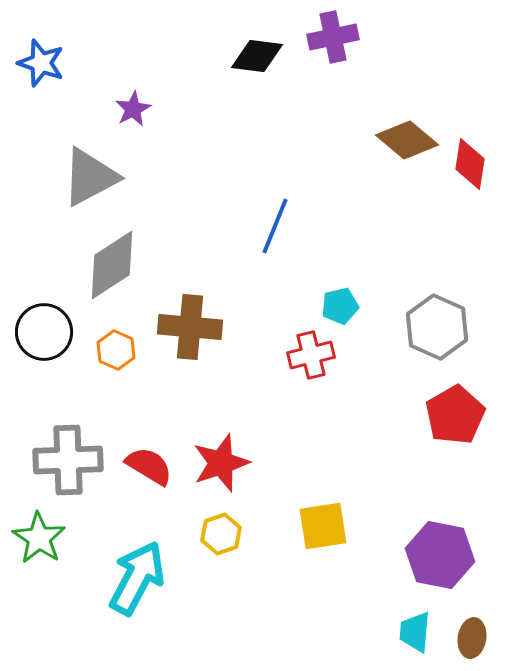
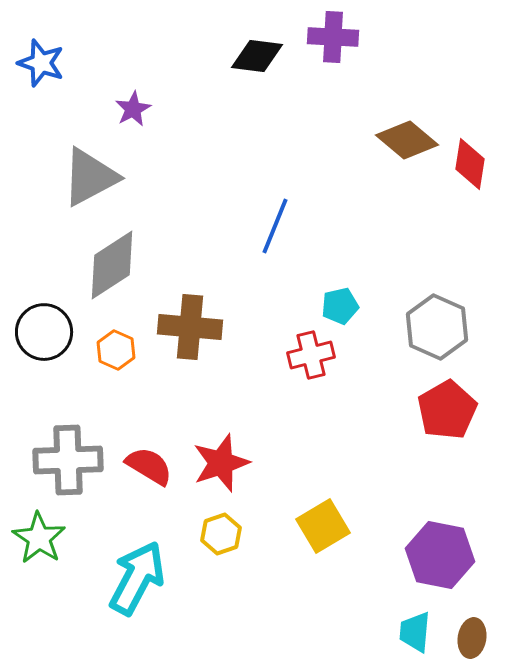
purple cross: rotated 15 degrees clockwise
red pentagon: moved 8 px left, 5 px up
yellow square: rotated 22 degrees counterclockwise
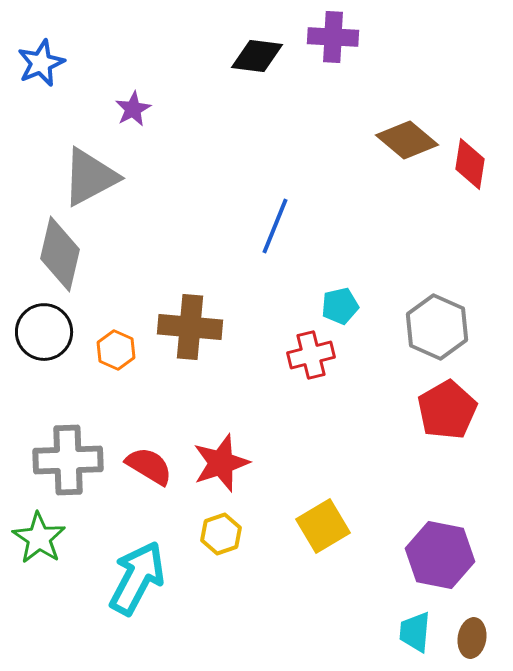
blue star: rotated 30 degrees clockwise
gray diamond: moved 52 px left, 11 px up; rotated 44 degrees counterclockwise
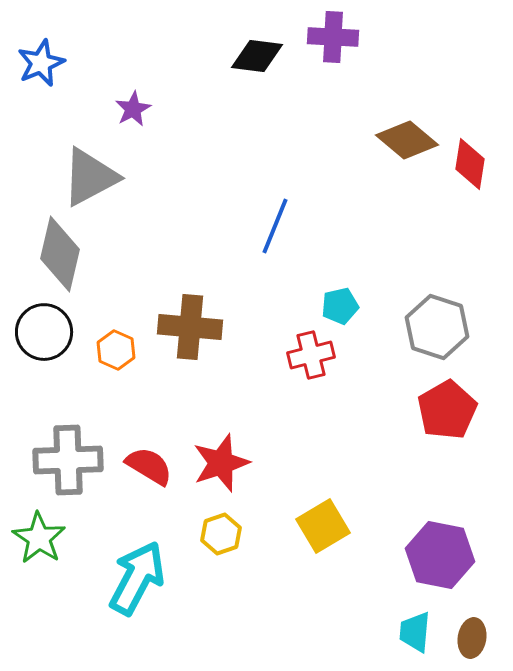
gray hexagon: rotated 6 degrees counterclockwise
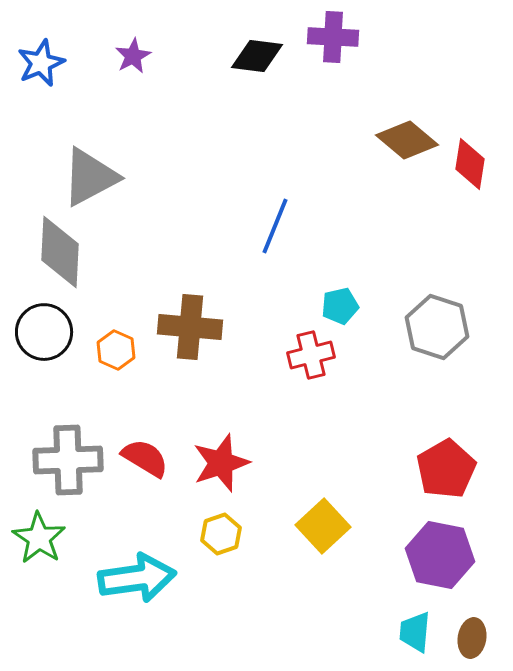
purple star: moved 53 px up
gray diamond: moved 2 px up; rotated 10 degrees counterclockwise
red pentagon: moved 1 px left, 59 px down
red semicircle: moved 4 px left, 8 px up
yellow square: rotated 12 degrees counterclockwise
cyan arrow: rotated 54 degrees clockwise
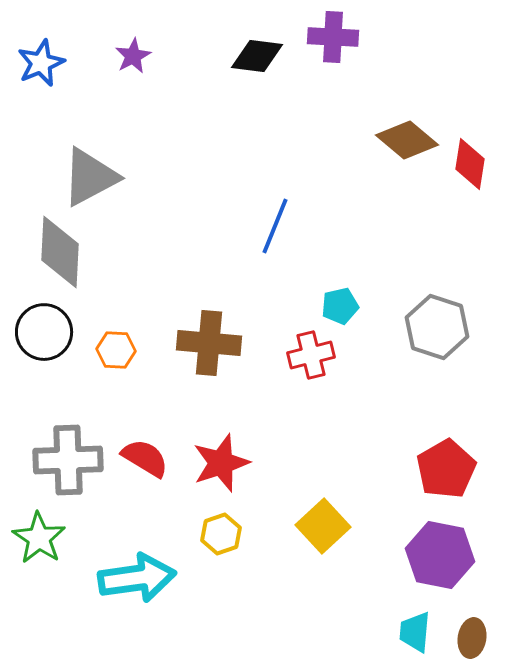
brown cross: moved 19 px right, 16 px down
orange hexagon: rotated 21 degrees counterclockwise
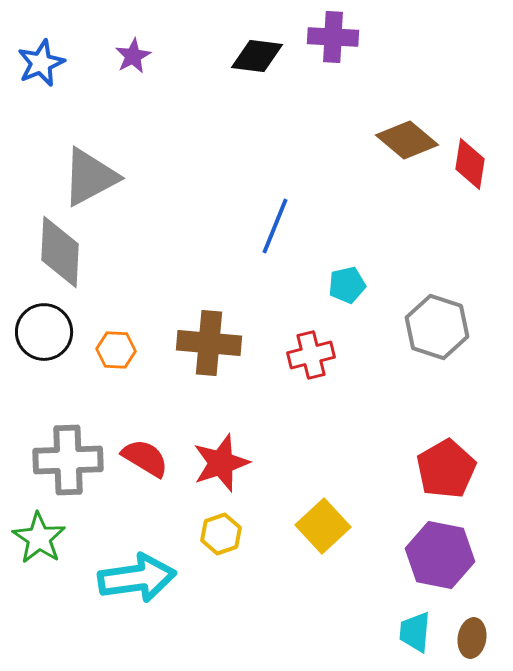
cyan pentagon: moved 7 px right, 21 px up
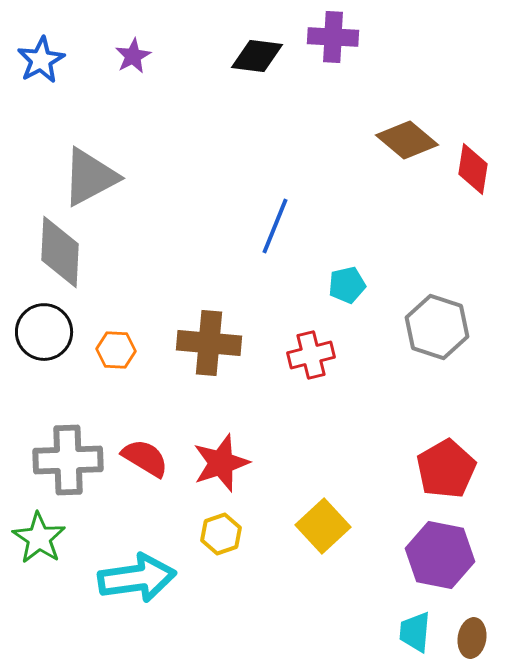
blue star: moved 3 px up; rotated 6 degrees counterclockwise
red diamond: moved 3 px right, 5 px down
